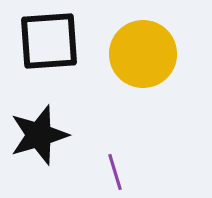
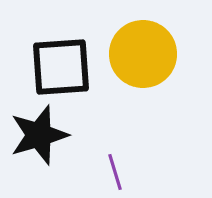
black square: moved 12 px right, 26 px down
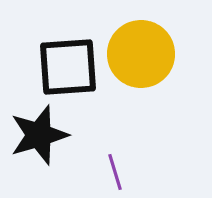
yellow circle: moved 2 px left
black square: moved 7 px right
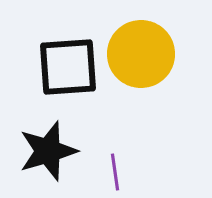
black star: moved 9 px right, 16 px down
purple line: rotated 9 degrees clockwise
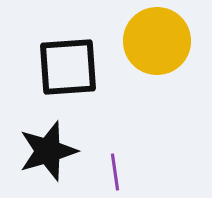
yellow circle: moved 16 px right, 13 px up
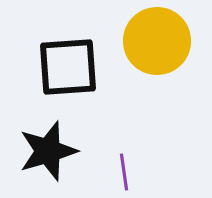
purple line: moved 9 px right
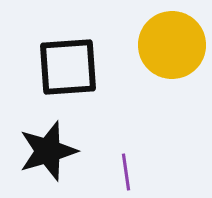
yellow circle: moved 15 px right, 4 px down
purple line: moved 2 px right
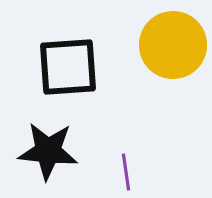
yellow circle: moved 1 px right
black star: rotated 22 degrees clockwise
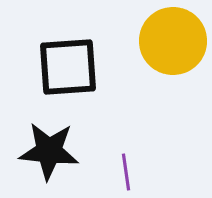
yellow circle: moved 4 px up
black star: moved 1 px right
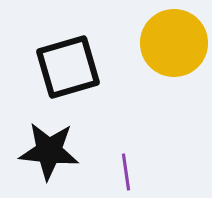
yellow circle: moved 1 px right, 2 px down
black square: rotated 12 degrees counterclockwise
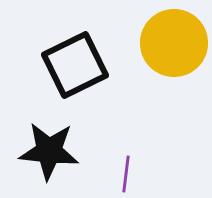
black square: moved 7 px right, 2 px up; rotated 10 degrees counterclockwise
purple line: moved 2 px down; rotated 15 degrees clockwise
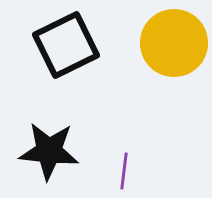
black square: moved 9 px left, 20 px up
purple line: moved 2 px left, 3 px up
